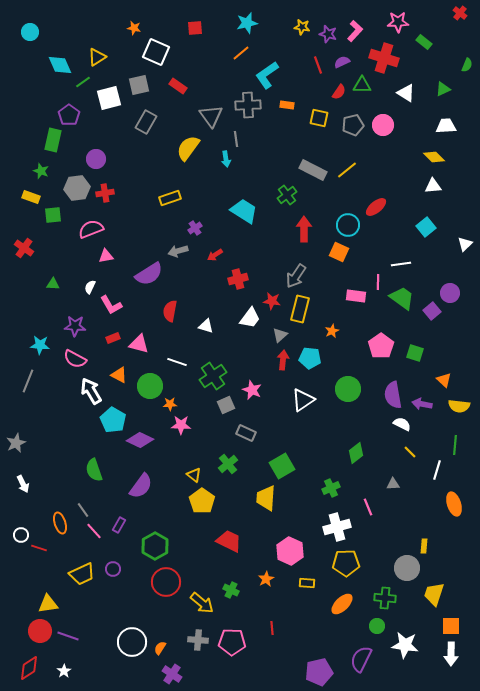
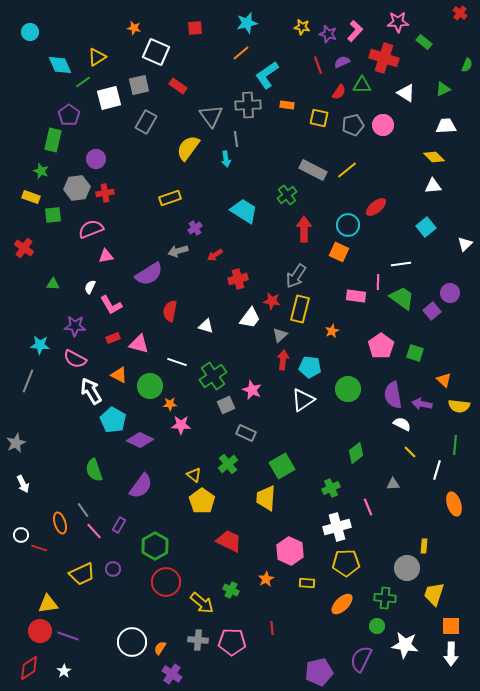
cyan pentagon at (310, 358): moved 9 px down
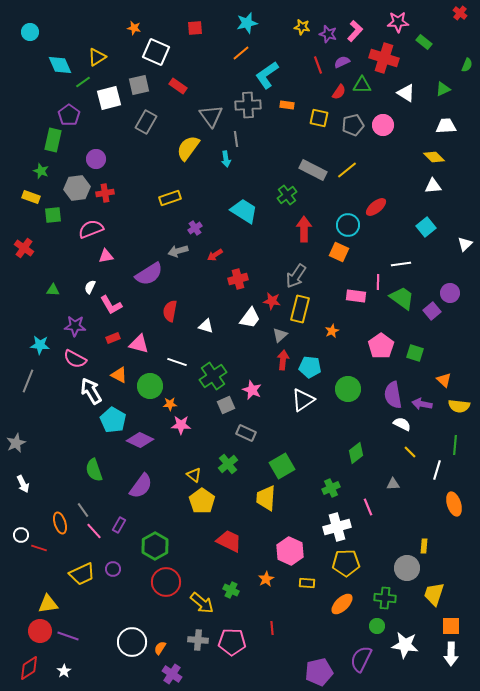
green triangle at (53, 284): moved 6 px down
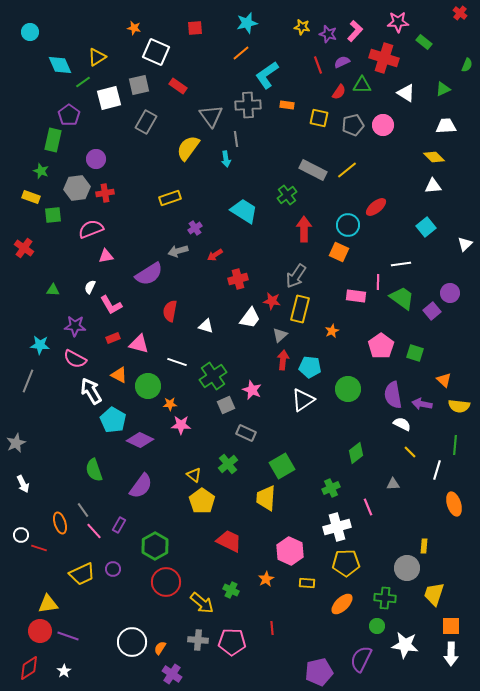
green circle at (150, 386): moved 2 px left
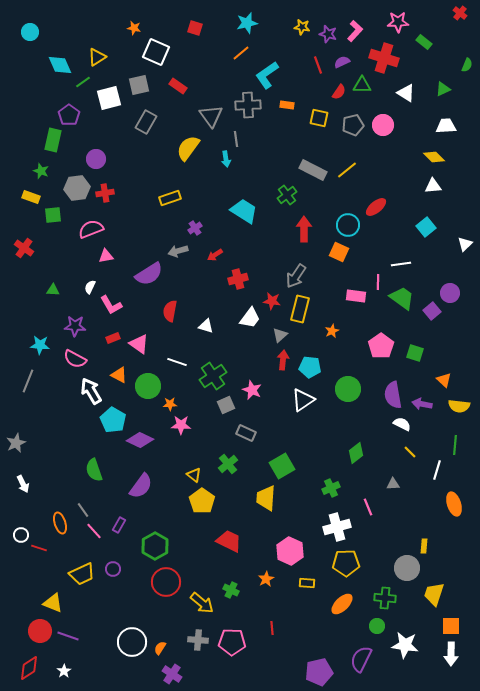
red square at (195, 28): rotated 21 degrees clockwise
pink triangle at (139, 344): rotated 20 degrees clockwise
yellow triangle at (48, 604): moved 5 px right, 1 px up; rotated 30 degrees clockwise
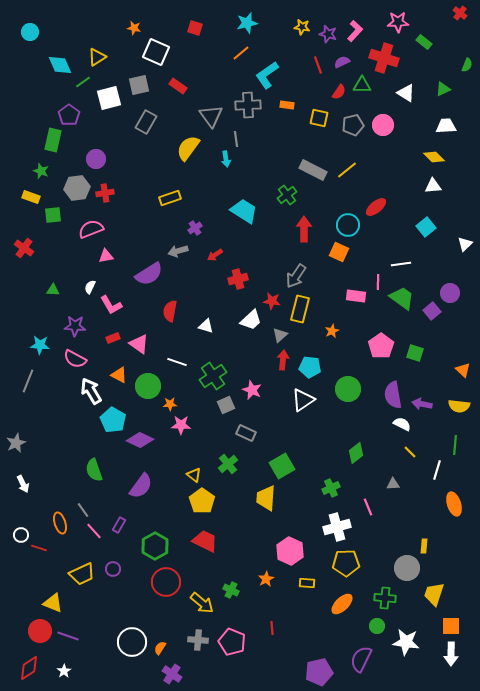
white trapezoid at (250, 318): moved 1 px right, 2 px down; rotated 10 degrees clockwise
orange triangle at (444, 380): moved 19 px right, 10 px up
red trapezoid at (229, 541): moved 24 px left
pink pentagon at (232, 642): rotated 20 degrees clockwise
white star at (405, 645): moved 1 px right, 3 px up
